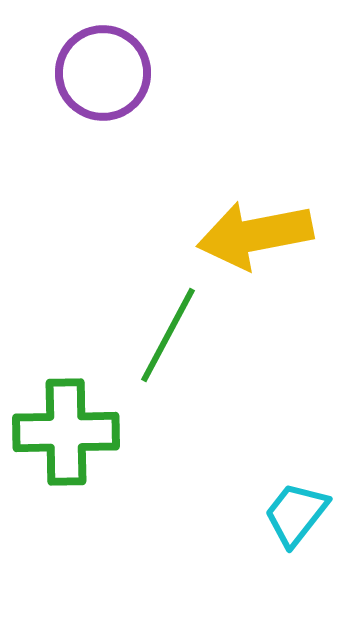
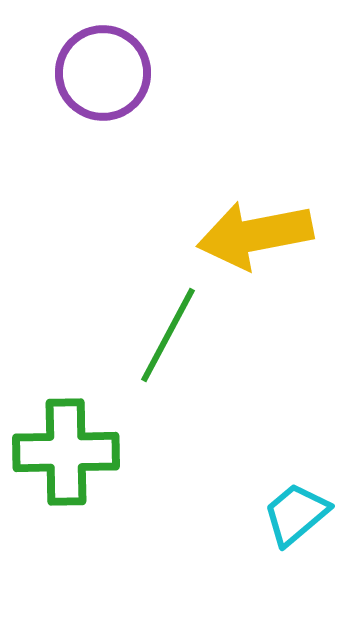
green cross: moved 20 px down
cyan trapezoid: rotated 12 degrees clockwise
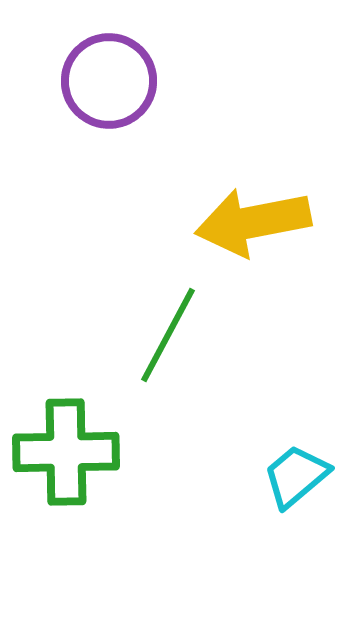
purple circle: moved 6 px right, 8 px down
yellow arrow: moved 2 px left, 13 px up
cyan trapezoid: moved 38 px up
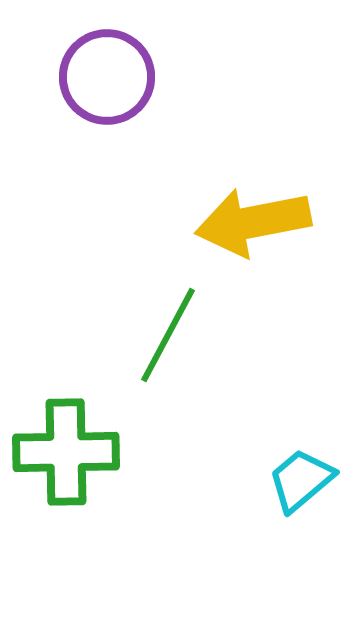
purple circle: moved 2 px left, 4 px up
cyan trapezoid: moved 5 px right, 4 px down
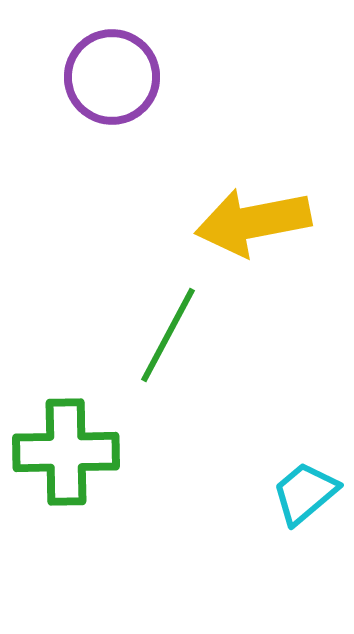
purple circle: moved 5 px right
cyan trapezoid: moved 4 px right, 13 px down
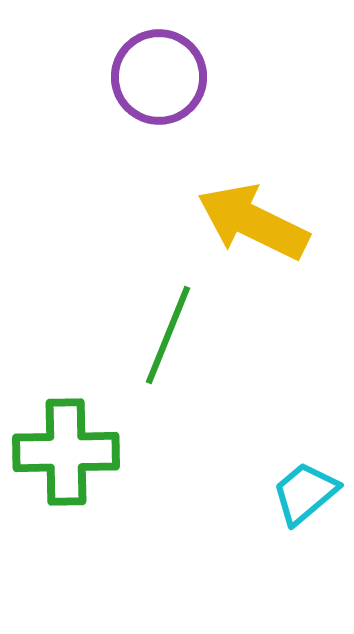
purple circle: moved 47 px right
yellow arrow: rotated 37 degrees clockwise
green line: rotated 6 degrees counterclockwise
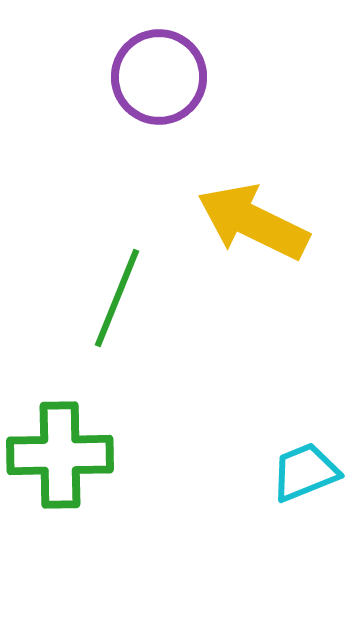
green line: moved 51 px left, 37 px up
green cross: moved 6 px left, 3 px down
cyan trapezoid: moved 21 px up; rotated 18 degrees clockwise
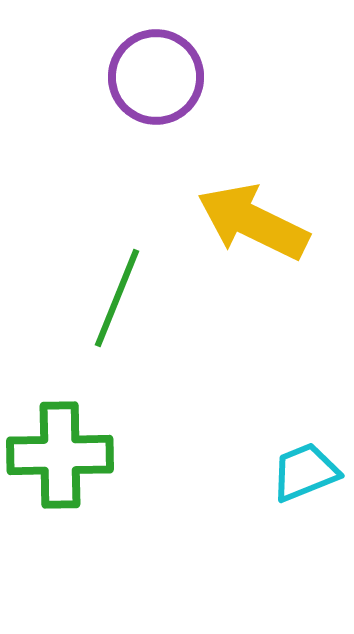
purple circle: moved 3 px left
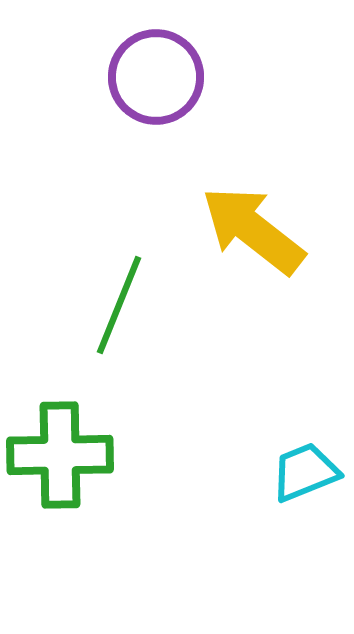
yellow arrow: moved 8 px down; rotated 12 degrees clockwise
green line: moved 2 px right, 7 px down
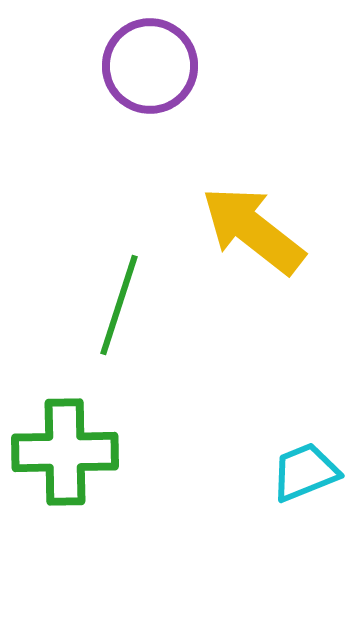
purple circle: moved 6 px left, 11 px up
green line: rotated 4 degrees counterclockwise
green cross: moved 5 px right, 3 px up
